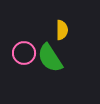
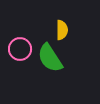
pink circle: moved 4 px left, 4 px up
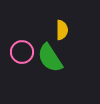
pink circle: moved 2 px right, 3 px down
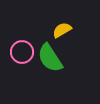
yellow semicircle: rotated 120 degrees counterclockwise
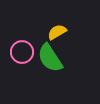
yellow semicircle: moved 5 px left, 2 px down
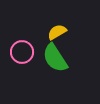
green semicircle: moved 5 px right
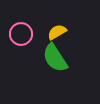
pink circle: moved 1 px left, 18 px up
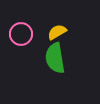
green semicircle: rotated 24 degrees clockwise
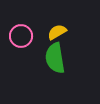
pink circle: moved 2 px down
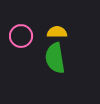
yellow semicircle: rotated 30 degrees clockwise
